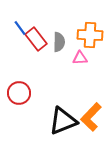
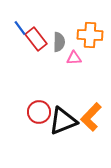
pink triangle: moved 6 px left
red circle: moved 20 px right, 19 px down
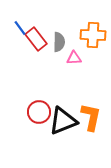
orange cross: moved 3 px right
orange L-shape: rotated 148 degrees clockwise
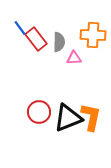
black triangle: moved 5 px right, 3 px up
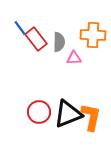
black triangle: moved 4 px up
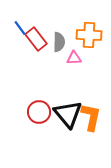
orange cross: moved 4 px left
black triangle: rotated 48 degrees counterclockwise
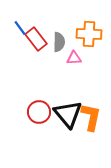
orange cross: moved 1 px up
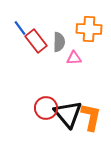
orange cross: moved 5 px up
red rectangle: moved 2 px down
red circle: moved 7 px right, 4 px up
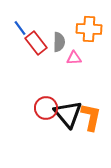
red rectangle: moved 2 px down
